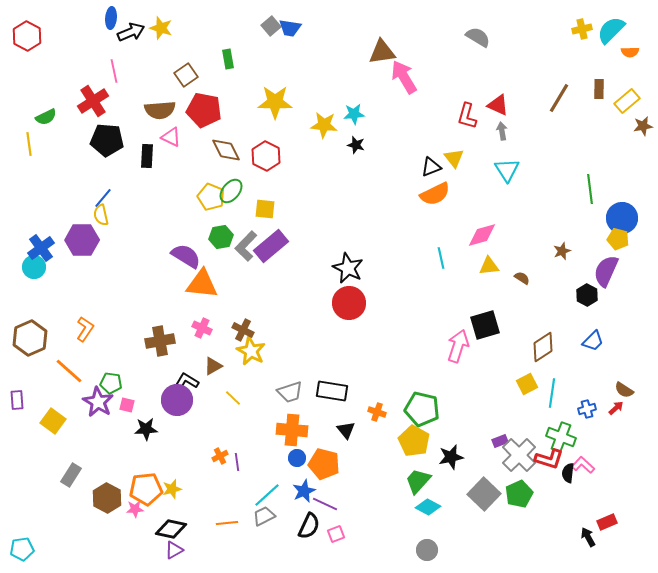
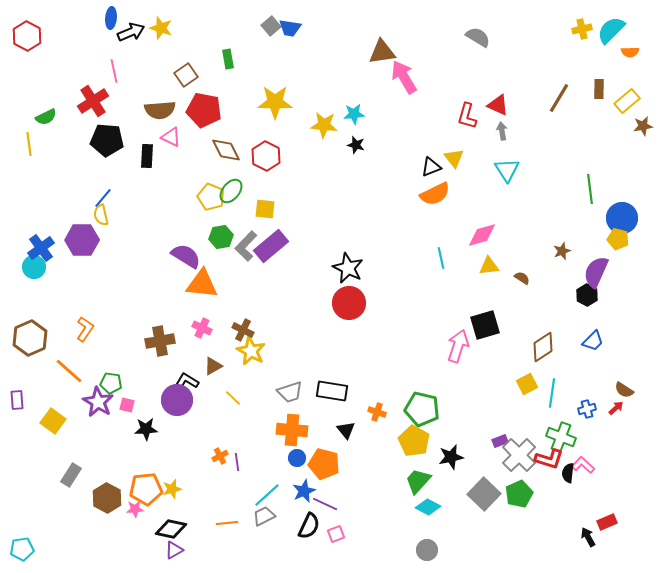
purple semicircle at (606, 271): moved 10 px left, 1 px down
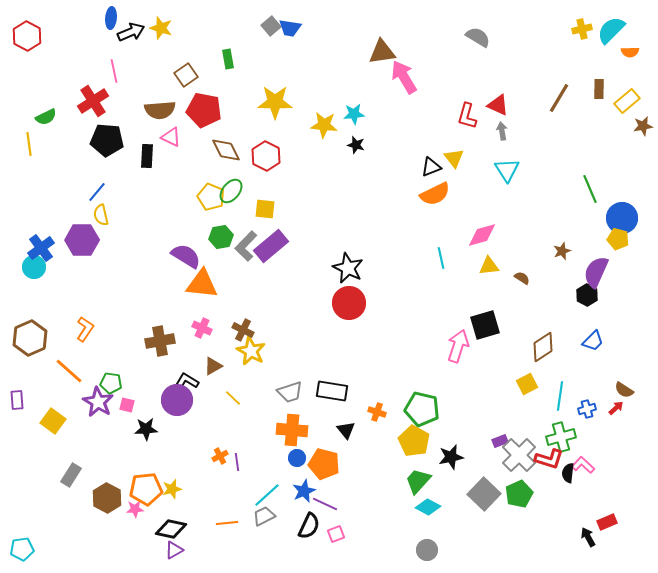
green line at (590, 189): rotated 16 degrees counterclockwise
blue line at (103, 198): moved 6 px left, 6 px up
cyan line at (552, 393): moved 8 px right, 3 px down
green cross at (561, 437): rotated 36 degrees counterclockwise
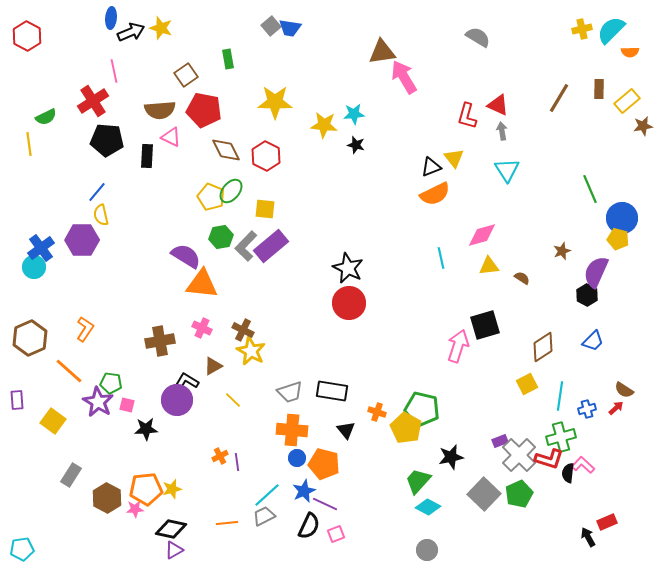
yellow line at (233, 398): moved 2 px down
yellow pentagon at (414, 441): moved 8 px left, 13 px up
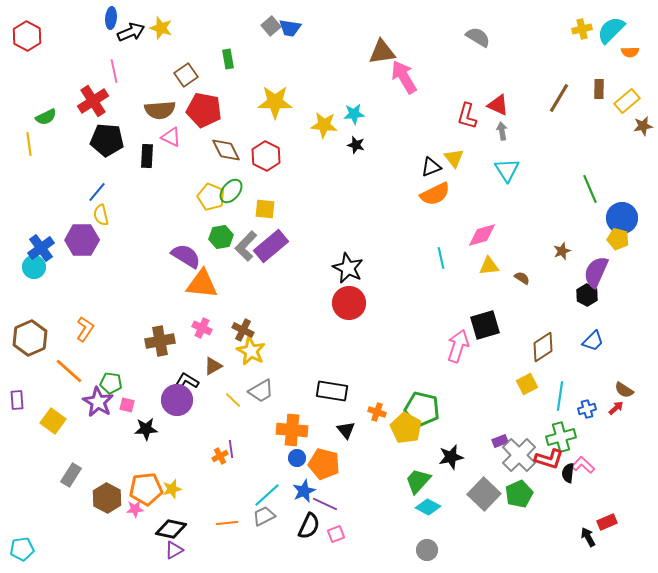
gray trapezoid at (290, 392): moved 29 px left, 1 px up; rotated 12 degrees counterclockwise
purple line at (237, 462): moved 6 px left, 13 px up
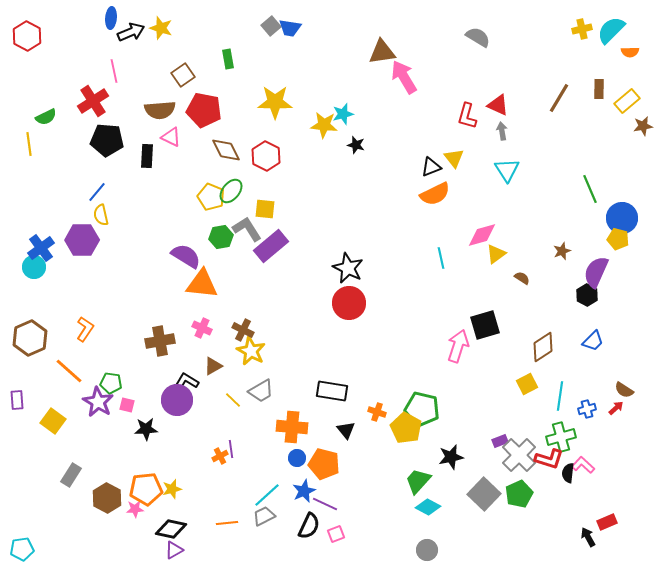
brown square at (186, 75): moved 3 px left
cyan star at (354, 114): moved 11 px left; rotated 10 degrees counterclockwise
gray L-shape at (246, 246): moved 1 px right, 17 px up; rotated 104 degrees clockwise
yellow triangle at (489, 266): moved 7 px right, 12 px up; rotated 30 degrees counterclockwise
orange cross at (292, 430): moved 3 px up
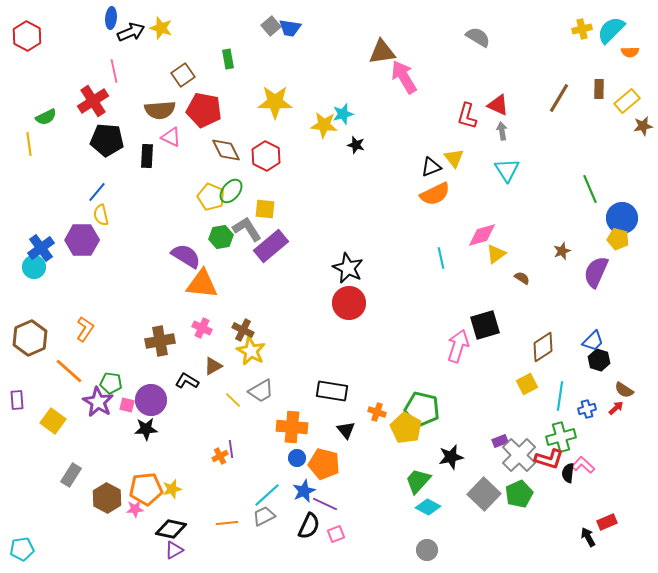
black hexagon at (587, 295): moved 12 px right, 65 px down; rotated 10 degrees counterclockwise
purple circle at (177, 400): moved 26 px left
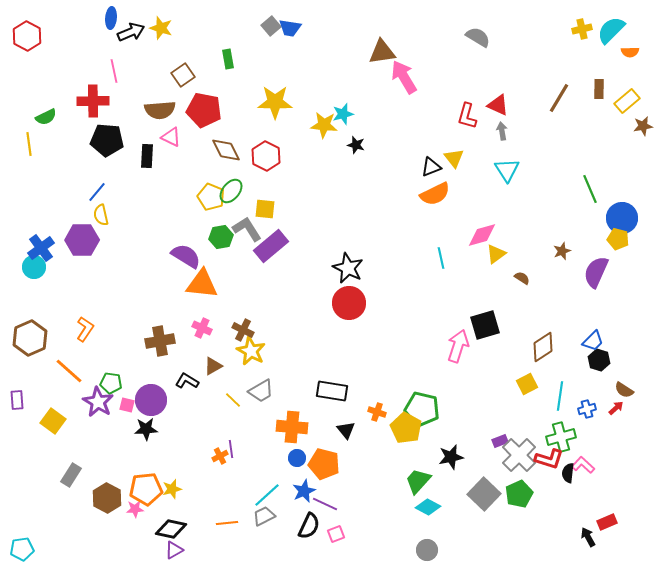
red cross at (93, 101): rotated 32 degrees clockwise
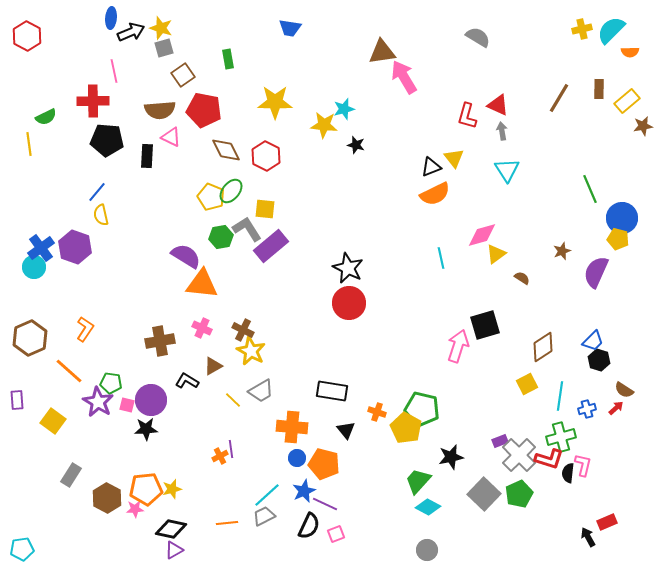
gray square at (271, 26): moved 107 px left, 22 px down; rotated 24 degrees clockwise
cyan star at (343, 114): moved 1 px right, 5 px up
purple hexagon at (82, 240): moved 7 px left, 7 px down; rotated 20 degrees clockwise
pink L-shape at (583, 465): rotated 60 degrees clockwise
